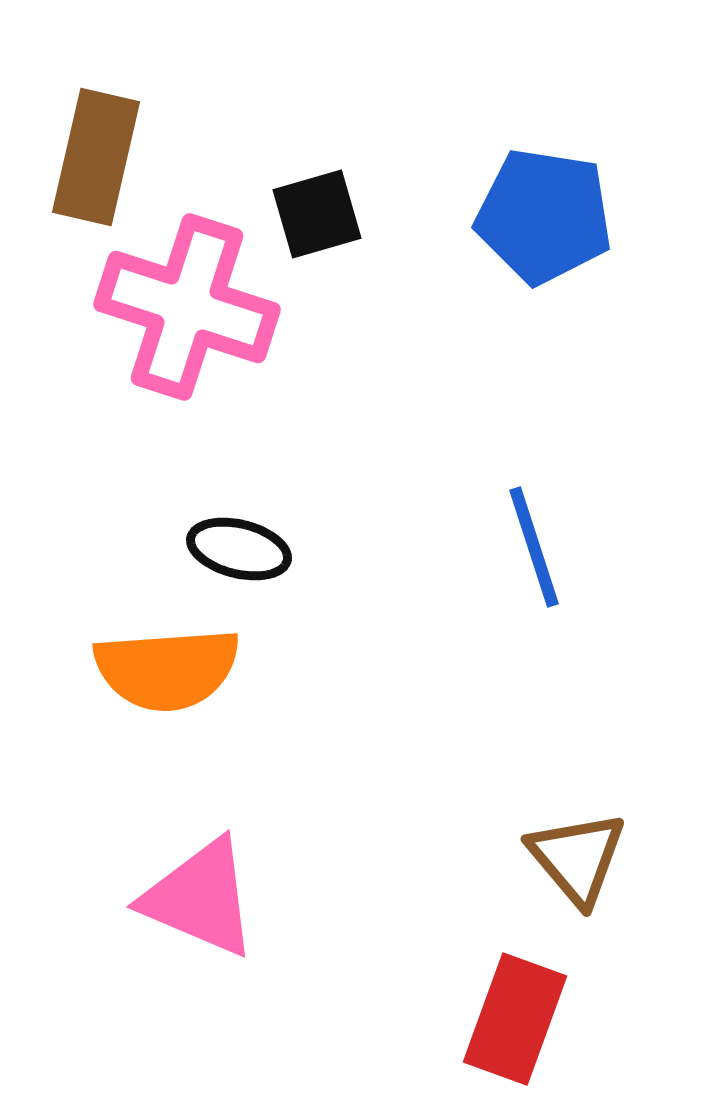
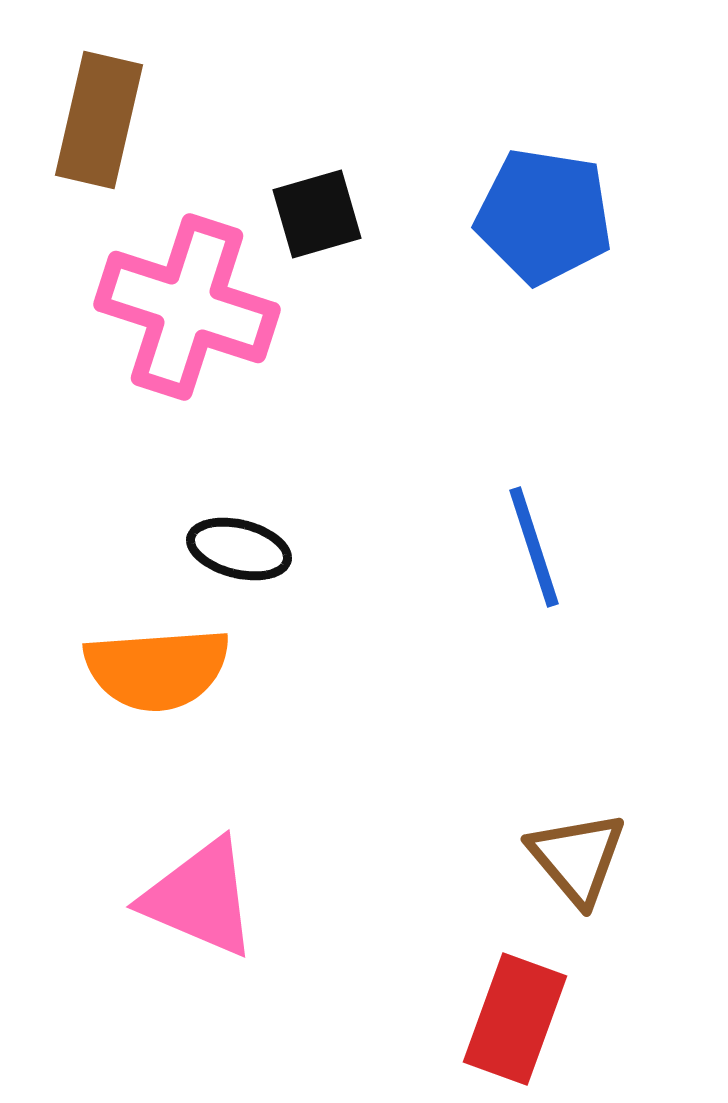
brown rectangle: moved 3 px right, 37 px up
orange semicircle: moved 10 px left
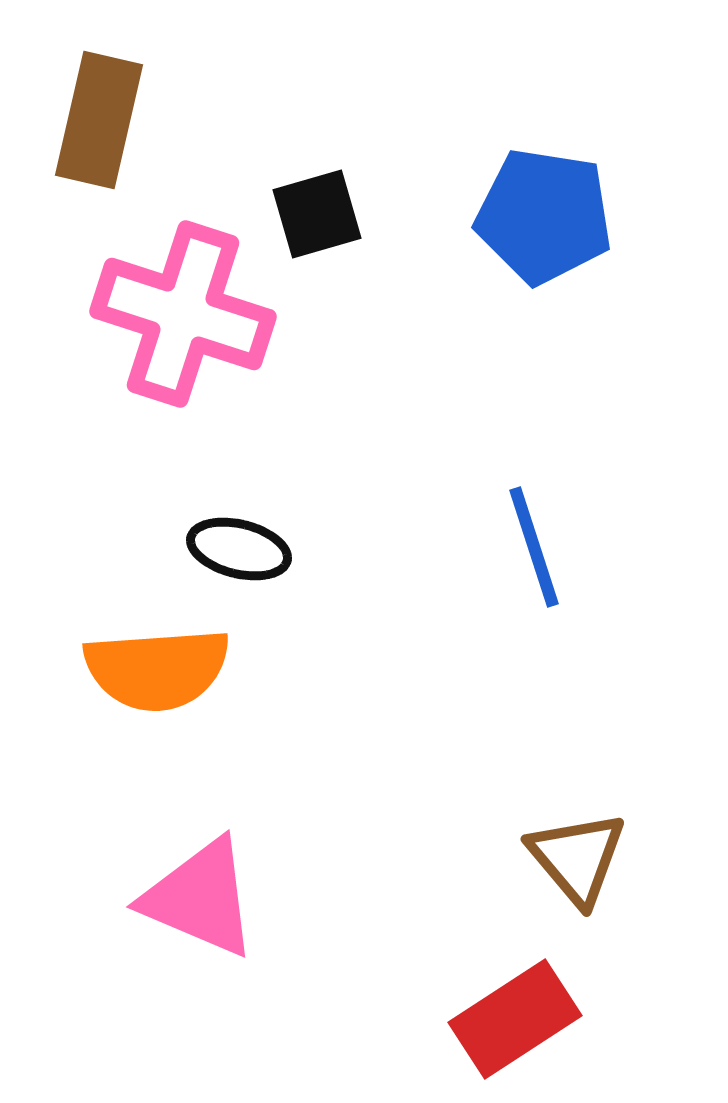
pink cross: moved 4 px left, 7 px down
red rectangle: rotated 37 degrees clockwise
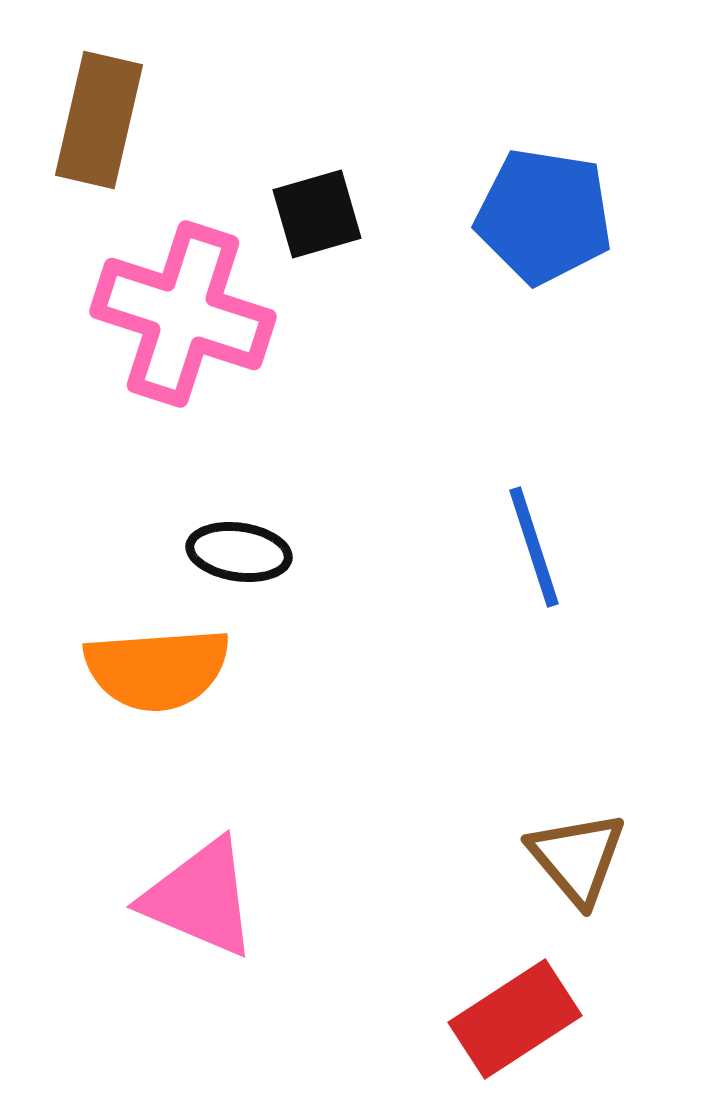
black ellipse: moved 3 px down; rotated 6 degrees counterclockwise
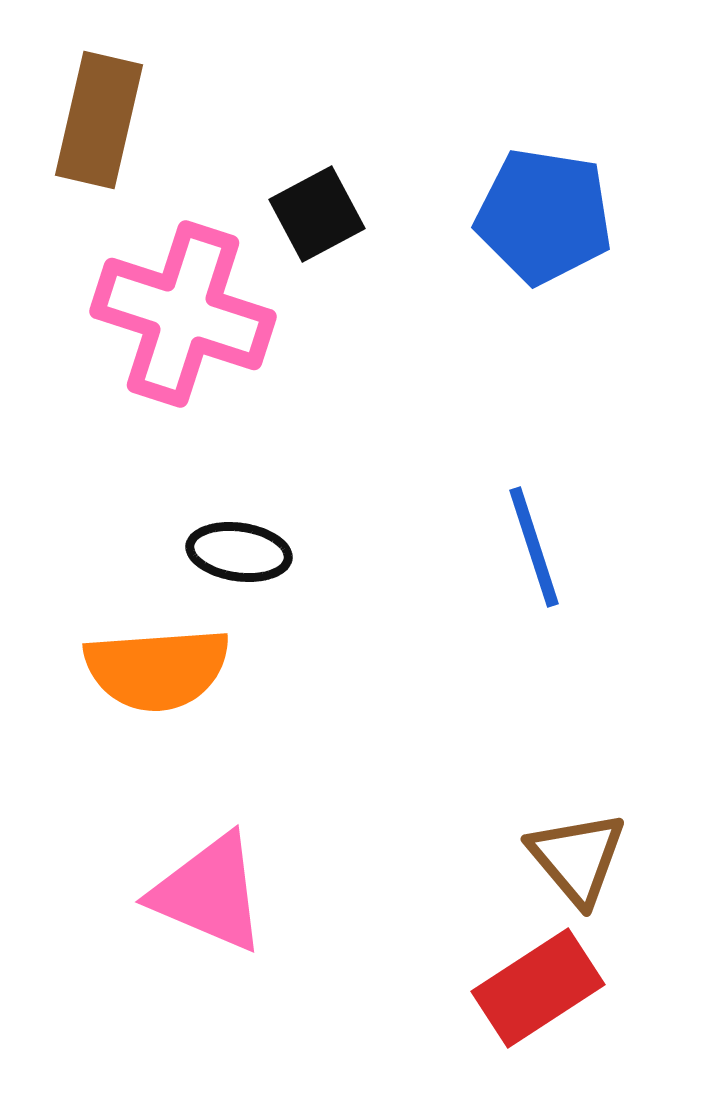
black square: rotated 12 degrees counterclockwise
pink triangle: moved 9 px right, 5 px up
red rectangle: moved 23 px right, 31 px up
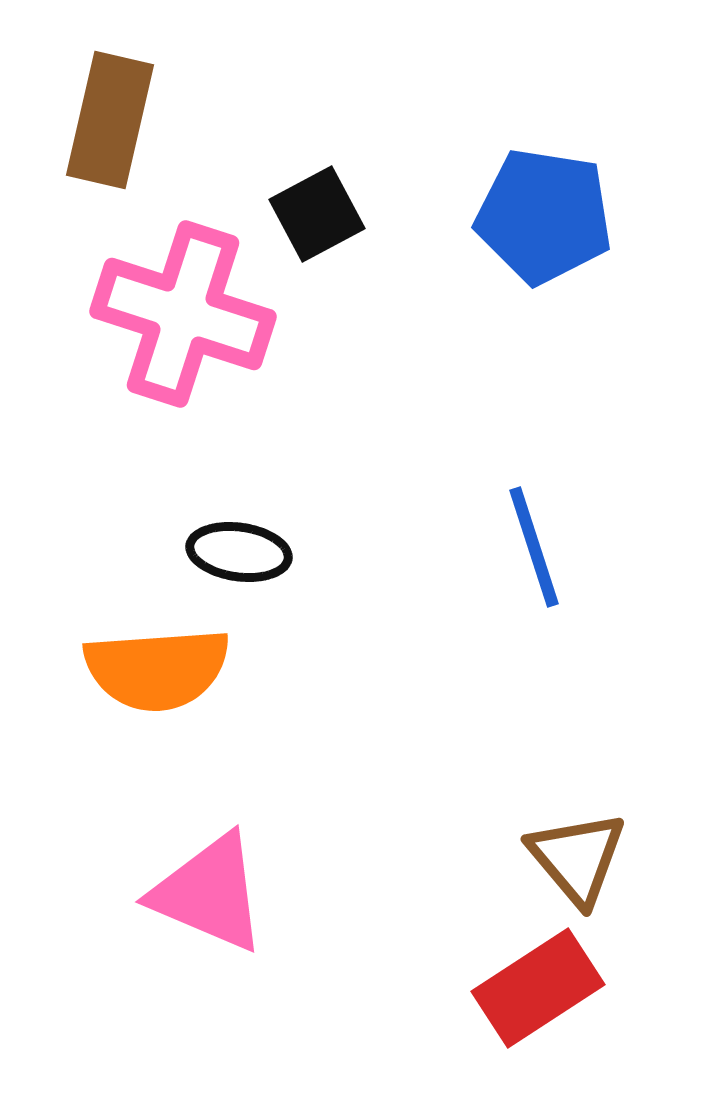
brown rectangle: moved 11 px right
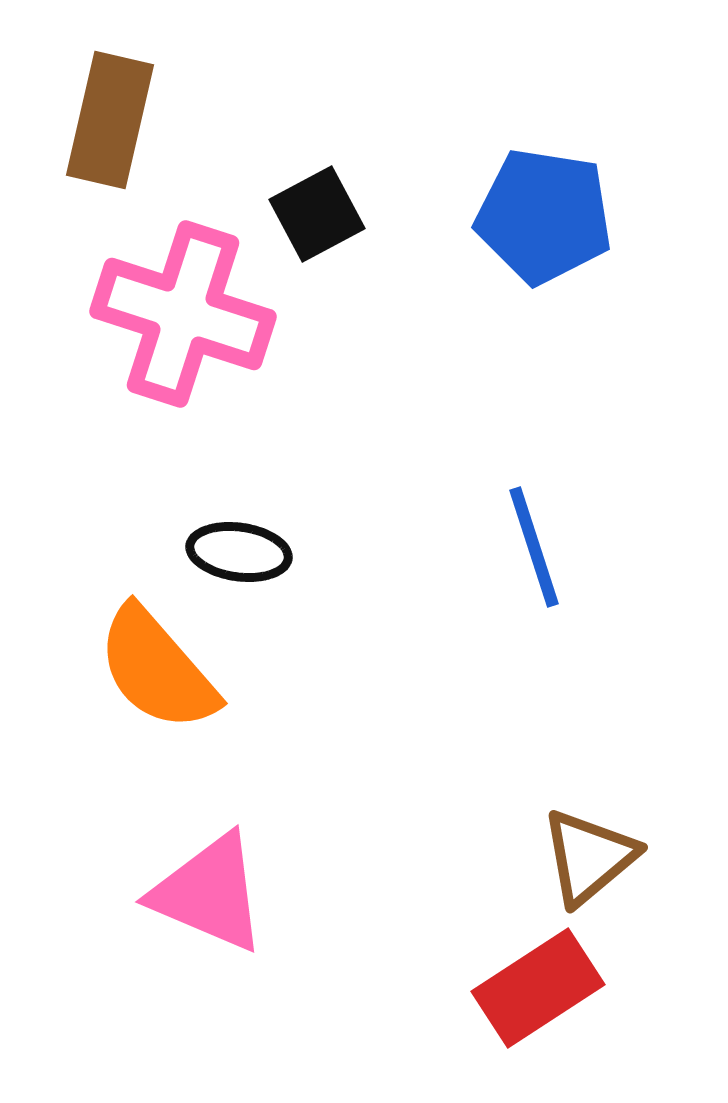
orange semicircle: rotated 53 degrees clockwise
brown triangle: moved 12 px right, 1 px up; rotated 30 degrees clockwise
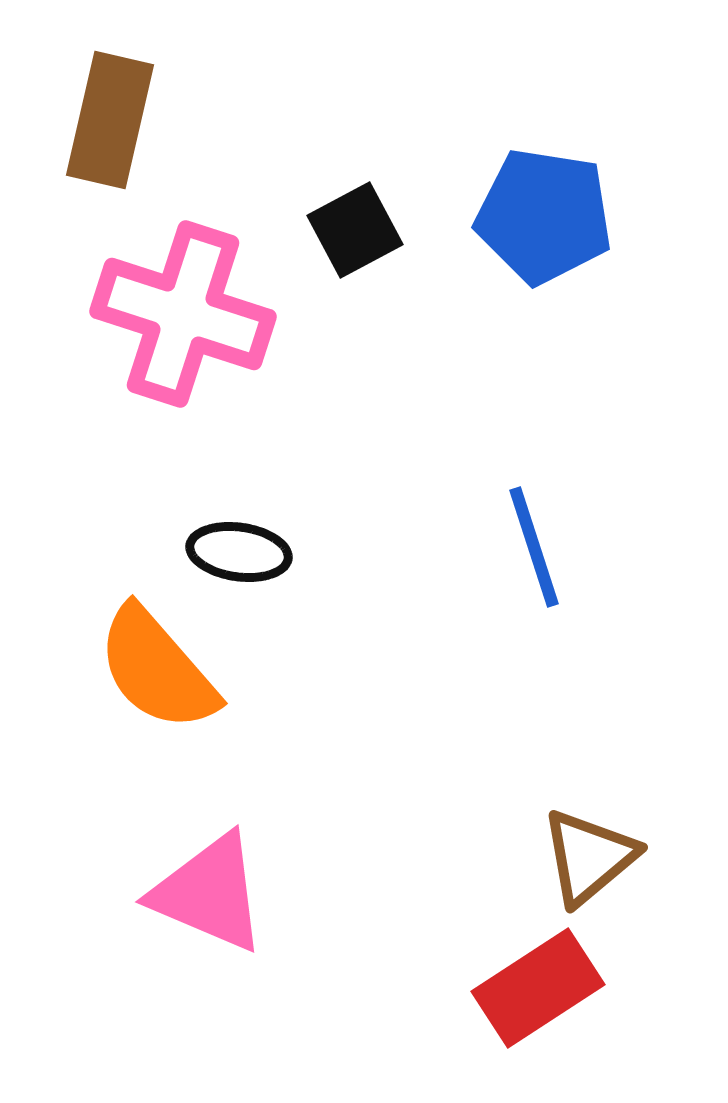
black square: moved 38 px right, 16 px down
